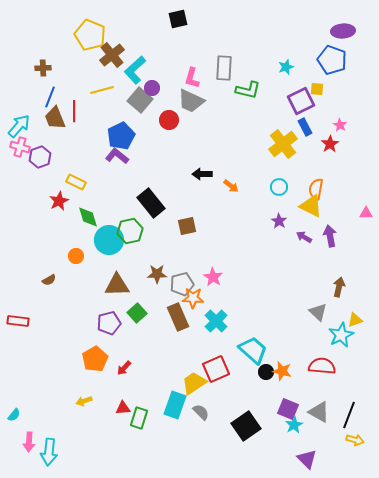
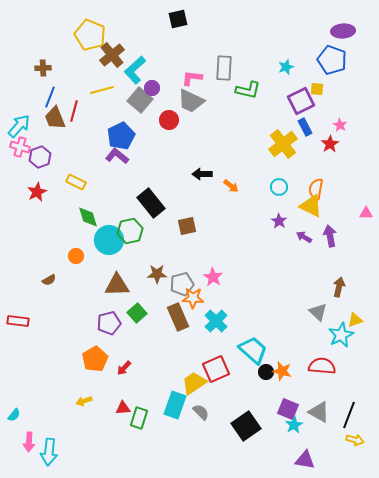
pink L-shape at (192, 78): rotated 80 degrees clockwise
red line at (74, 111): rotated 15 degrees clockwise
red star at (59, 201): moved 22 px left, 9 px up
purple triangle at (307, 459): moved 2 px left, 1 px down; rotated 35 degrees counterclockwise
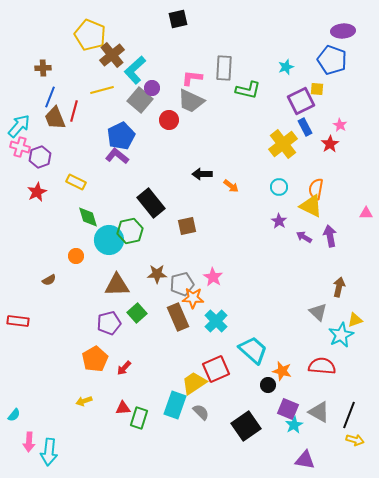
black circle at (266, 372): moved 2 px right, 13 px down
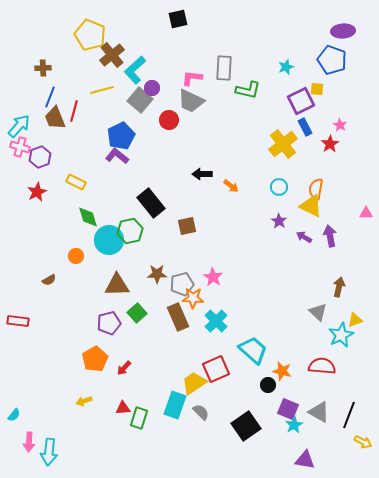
yellow arrow at (355, 440): moved 8 px right, 2 px down; rotated 12 degrees clockwise
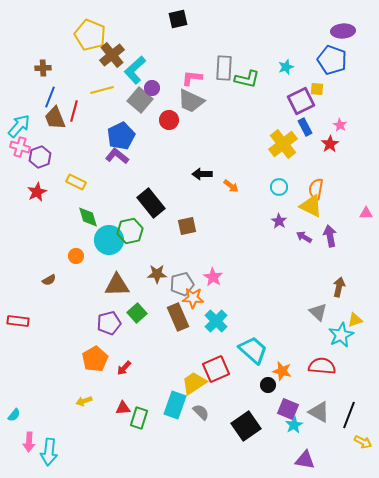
green L-shape at (248, 90): moved 1 px left, 11 px up
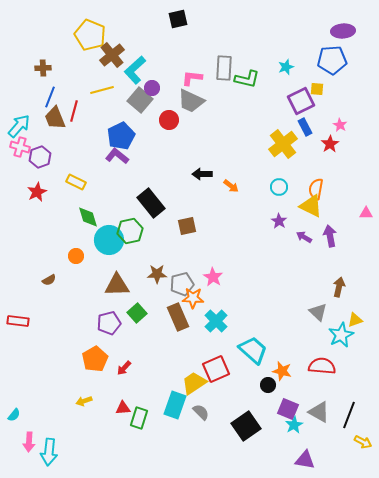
blue pentagon at (332, 60): rotated 24 degrees counterclockwise
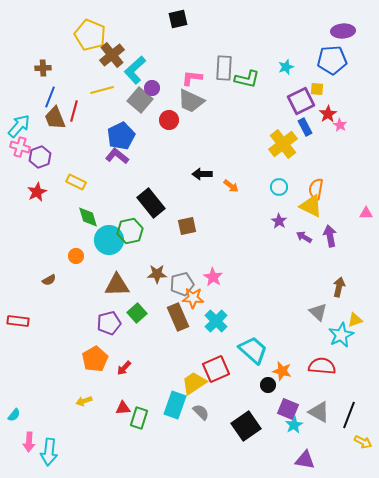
red star at (330, 144): moved 2 px left, 30 px up
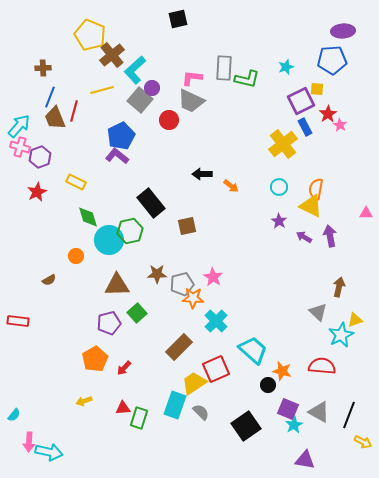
brown rectangle at (178, 317): moved 1 px right, 30 px down; rotated 68 degrees clockwise
cyan arrow at (49, 452): rotated 84 degrees counterclockwise
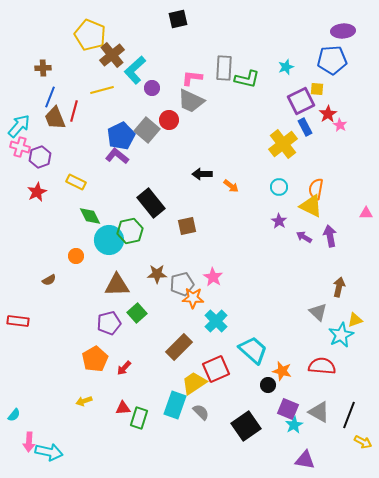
gray square at (140, 100): moved 7 px right, 30 px down
green diamond at (88, 217): moved 2 px right, 1 px up; rotated 10 degrees counterclockwise
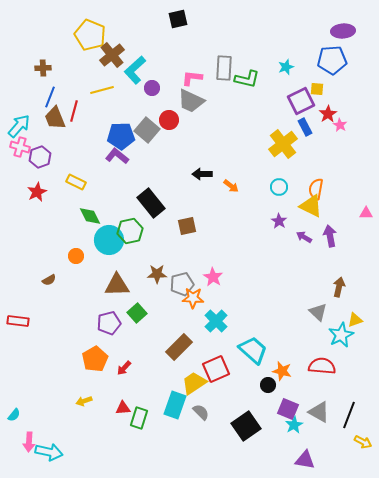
blue pentagon at (121, 136): rotated 24 degrees clockwise
